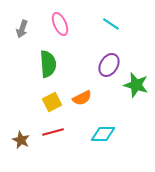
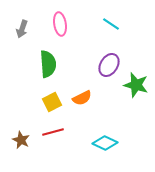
pink ellipse: rotated 15 degrees clockwise
cyan diamond: moved 2 px right, 9 px down; rotated 25 degrees clockwise
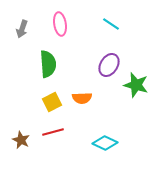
orange semicircle: rotated 24 degrees clockwise
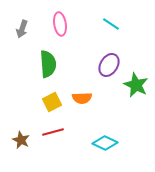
green star: rotated 10 degrees clockwise
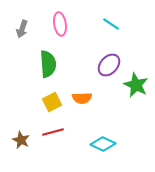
purple ellipse: rotated 10 degrees clockwise
cyan diamond: moved 2 px left, 1 px down
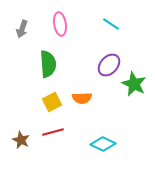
green star: moved 2 px left, 1 px up
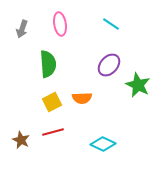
green star: moved 4 px right, 1 px down
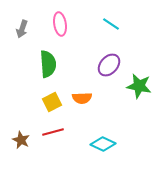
green star: moved 1 px right, 1 px down; rotated 15 degrees counterclockwise
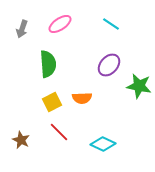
pink ellipse: rotated 65 degrees clockwise
red line: moved 6 px right; rotated 60 degrees clockwise
